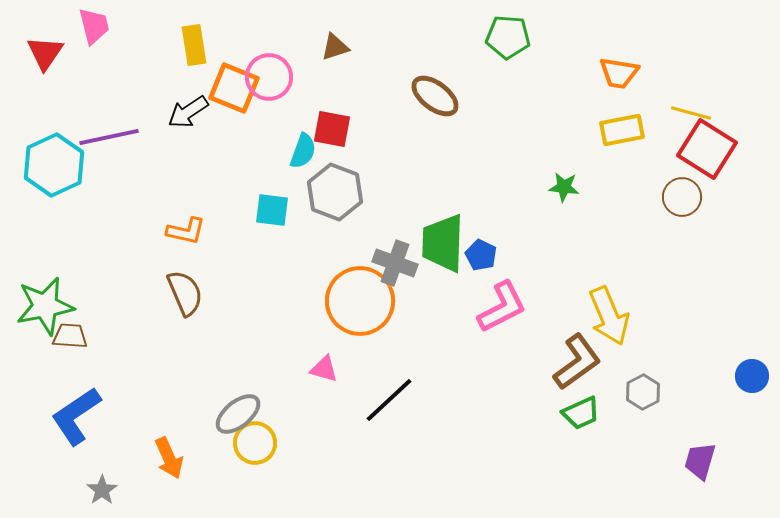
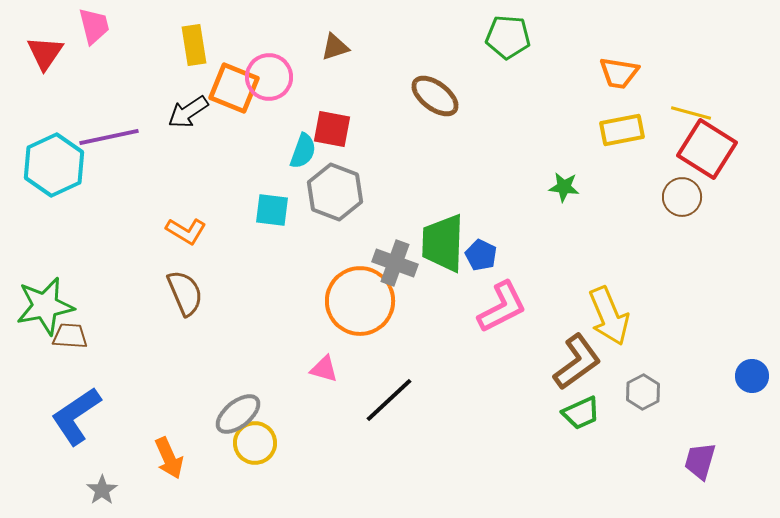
orange L-shape at (186, 231): rotated 18 degrees clockwise
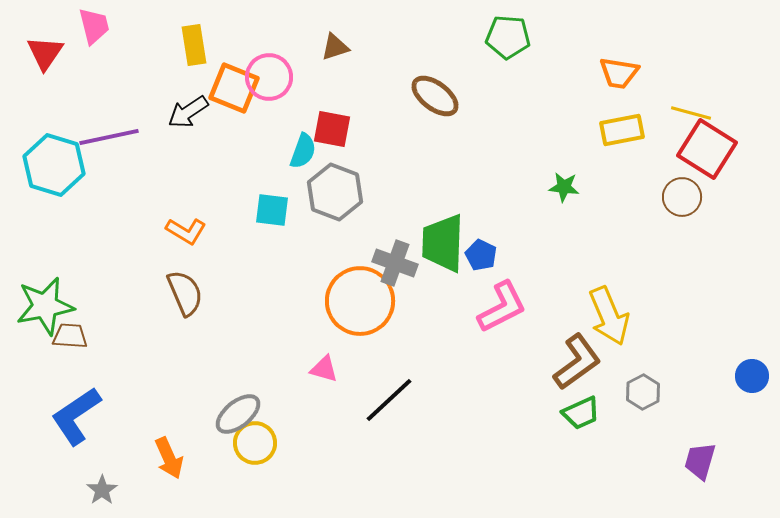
cyan hexagon at (54, 165): rotated 18 degrees counterclockwise
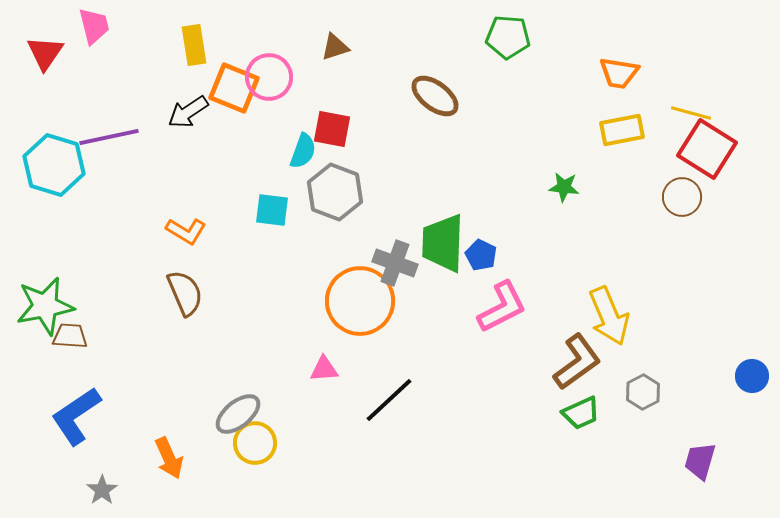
pink triangle at (324, 369): rotated 20 degrees counterclockwise
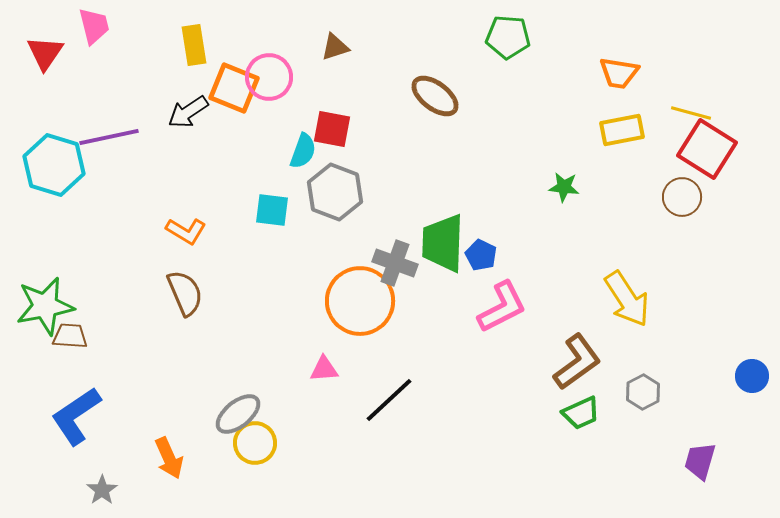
yellow arrow at (609, 316): moved 18 px right, 17 px up; rotated 10 degrees counterclockwise
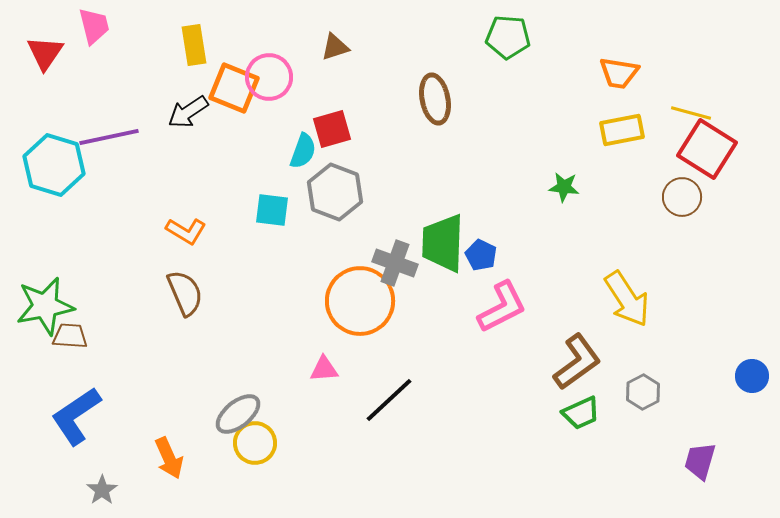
brown ellipse at (435, 96): moved 3 px down; rotated 42 degrees clockwise
red square at (332, 129): rotated 27 degrees counterclockwise
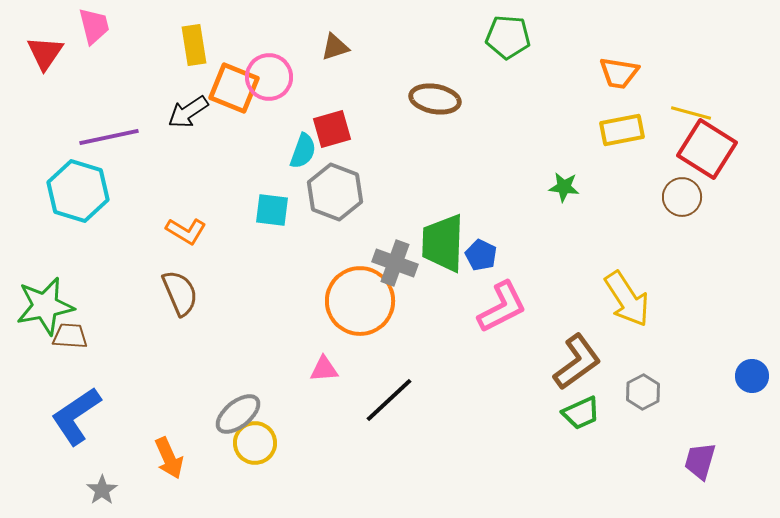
brown ellipse at (435, 99): rotated 69 degrees counterclockwise
cyan hexagon at (54, 165): moved 24 px right, 26 px down
brown semicircle at (185, 293): moved 5 px left
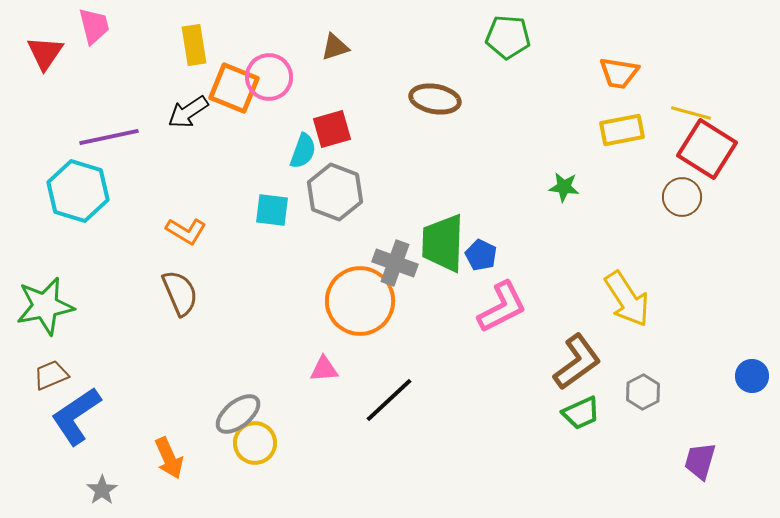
brown trapezoid at (70, 336): moved 19 px left, 39 px down; rotated 27 degrees counterclockwise
